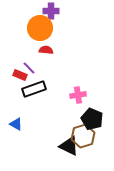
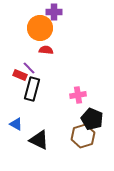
purple cross: moved 3 px right, 1 px down
black rectangle: moved 2 px left; rotated 55 degrees counterclockwise
black triangle: moved 30 px left, 6 px up
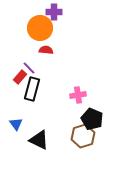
red rectangle: moved 2 px down; rotated 72 degrees counterclockwise
blue triangle: rotated 24 degrees clockwise
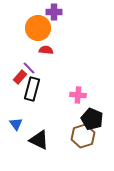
orange circle: moved 2 px left
pink cross: rotated 14 degrees clockwise
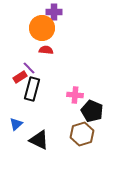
orange circle: moved 4 px right
red rectangle: rotated 16 degrees clockwise
pink cross: moved 3 px left
black pentagon: moved 8 px up
blue triangle: rotated 24 degrees clockwise
brown hexagon: moved 1 px left, 2 px up
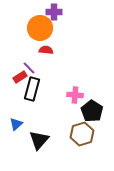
orange circle: moved 2 px left
black pentagon: rotated 10 degrees clockwise
black triangle: rotated 45 degrees clockwise
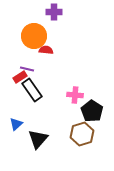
orange circle: moved 6 px left, 8 px down
purple line: moved 2 px left, 1 px down; rotated 32 degrees counterclockwise
black rectangle: moved 1 px down; rotated 50 degrees counterclockwise
black triangle: moved 1 px left, 1 px up
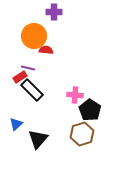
purple line: moved 1 px right, 1 px up
black rectangle: rotated 10 degrees counterclockwise
black pentagon: moved 2 px left, 1 px up
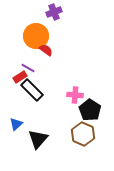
purple cross: rotated 21 degrees counterclockwise
orange circle: moved 2 px right
red semicircle: rotated 32 degrees clockwise
purple line: rotated 16 degrees clockwise
brown hexagon: moved 1 px right; rotated 20 degrees counterclockwise
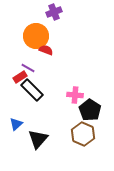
red semicircle: rotated 16 degrees counterclockwise
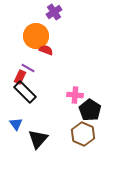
purple cross: rotated 14 degrees counterclockwise
red rectangle: rotated 32 degrees counterclockwise
black rectangle: moved 7 px left, 2 px down
blue triangle: rotated 24 degrees counterclockwise
